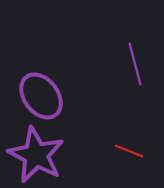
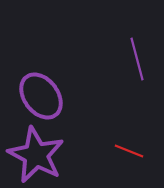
purple line: moved 2 px right, 5 px up
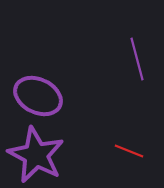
purple ellipse: moved 3 px left; rotated 27 degrees counterclockwise
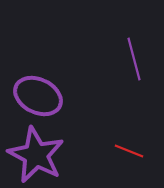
purple line: moved 3 px left
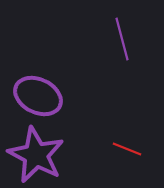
purple line: moved 12 px left, 20 px up
red line: moved 2 px left, 2 px up
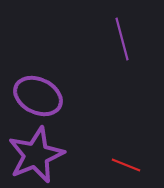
red line: moved 1 px left, 16 px down
purple star: rotated 22 degrees clockwise
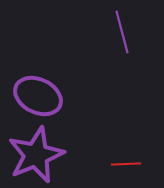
purple line: moved 7 px up
red line: moved 1 px up; rotated 24 degrees counterclockwise
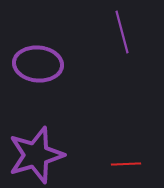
purple ellipse: moved 32 px up; rotated 21 degrees counterclockwise
purple star: rotated 6 degrees clockwise
